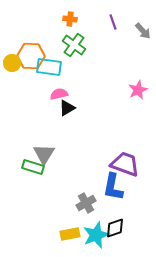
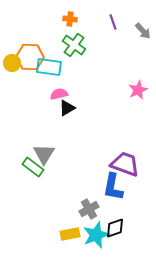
orange hexagon: moved 1 px left, 1 px down
green rectangle: rotated 20 degrees clockwise
gray cross: moved 3 px right, 6 px down
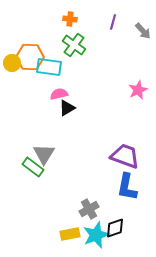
purple line: rotated 35 degrees clockwise
purple trapezoid: moved 8 px up
blue L-shape: moved 14 px right
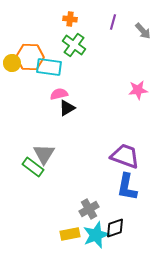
pink star: rotated 18 degrees clockwise
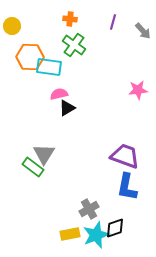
yellow circle: moved 37 px up
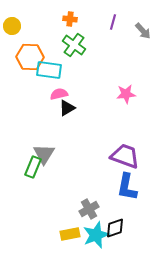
cyan rectangle: moved 3 px down
pink star: moved 12 px left, 4 px down
green rectangle: rotated 75 degrees clockwise
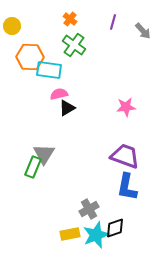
orange cross: rotated 32 degrees clockwise
pink star: moved 13 px down
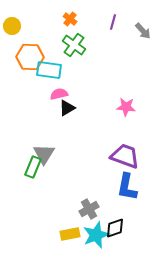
pink star: rotated 12 degrees clockwise
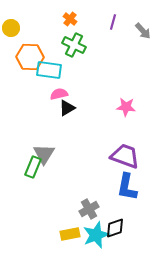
yellow circle: moved 1 px left, 2 px down
green cross: rotated 10 degrees counterclockwise
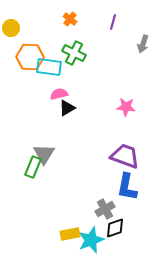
gray arrow: moved 13 px down; rotated 60 degrees clockwise
green cross: moved 8 px down
cyan rectangle: moved 3 px up
gray cross: moved 16 px right
cyan star: moved 5 px left, 5 px down
